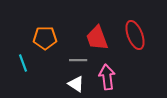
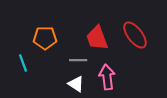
red ellipse: rotated 16 degrees counterclockwise
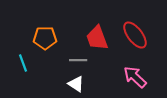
pink arrow: moved 28 px right; rotated 40 degrees counterclockwise
